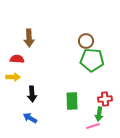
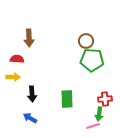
green rectangle: moved 5 px left, 2 px up
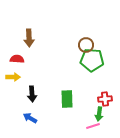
brown circle: moved 4 px down
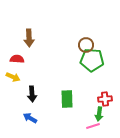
yellow arrow: rotated 24 degrees clockwise
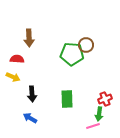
green pentagon: moved 20 px left, 6 px up
red cross: rotated 16 degrees counterclockwise
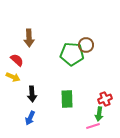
red semicircle: moved 1 px down; rotated 40 degrees clockwise
blue arrow: rotated 96 degrees counterclockwise
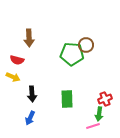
red semicircle: rotated 152 degrees clockwise
